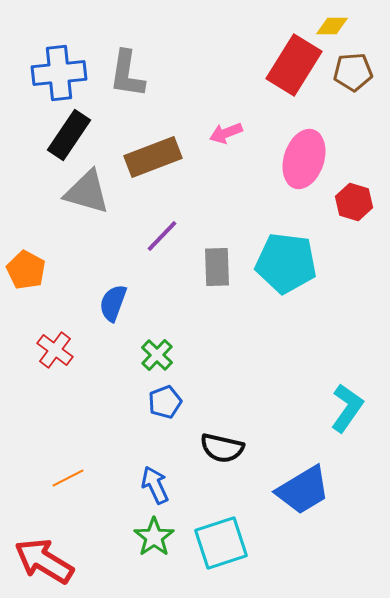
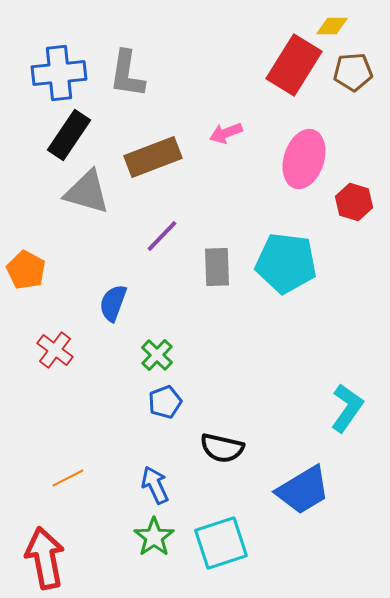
red arrow: moved 1 px right, 3 px up; rotated 48 degrees clockwise
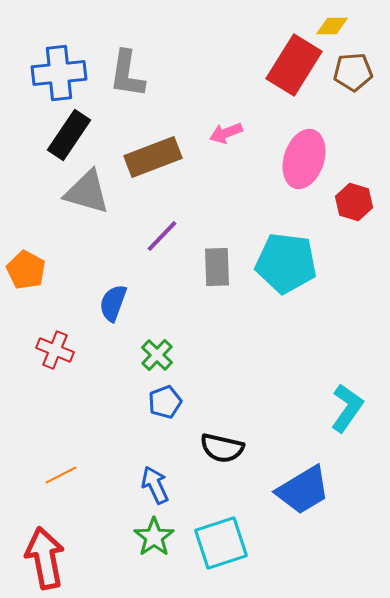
red cross: rotated 15 degrees counterclockwise
orange line: moved 7 px left, 3 px up
